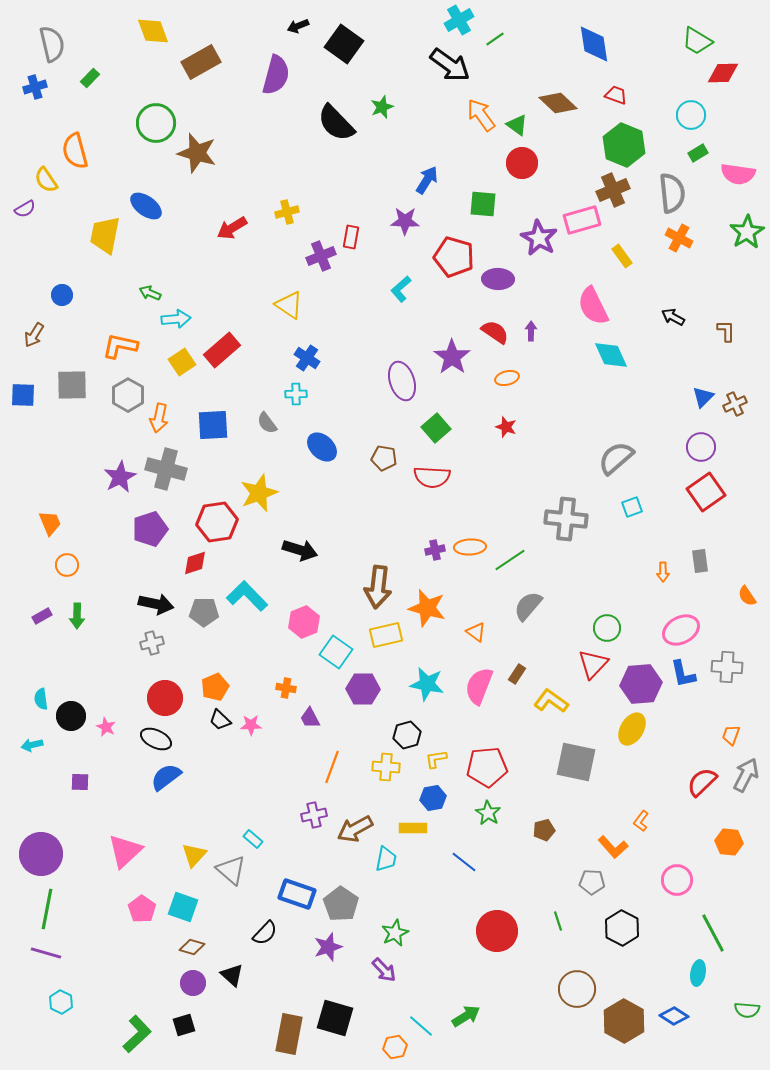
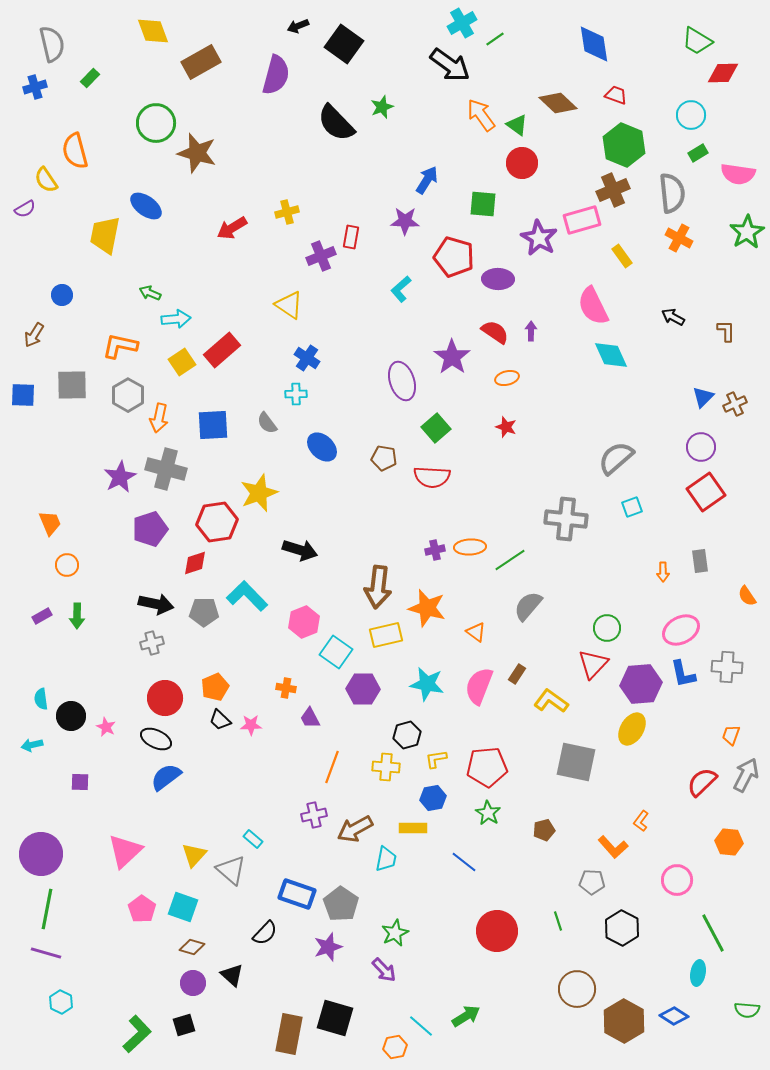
cyan cross at (459, 20): moved 3 px right, 3 px down
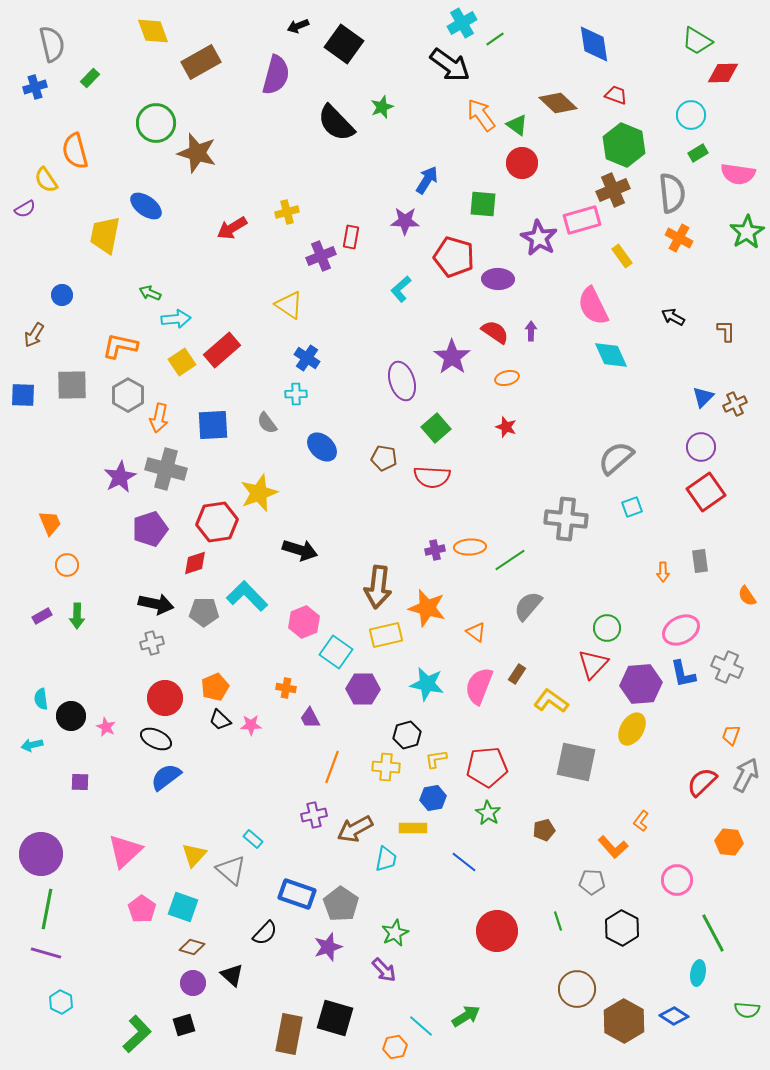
gray cross at (727, 667): rotated 20 degrees clockwise
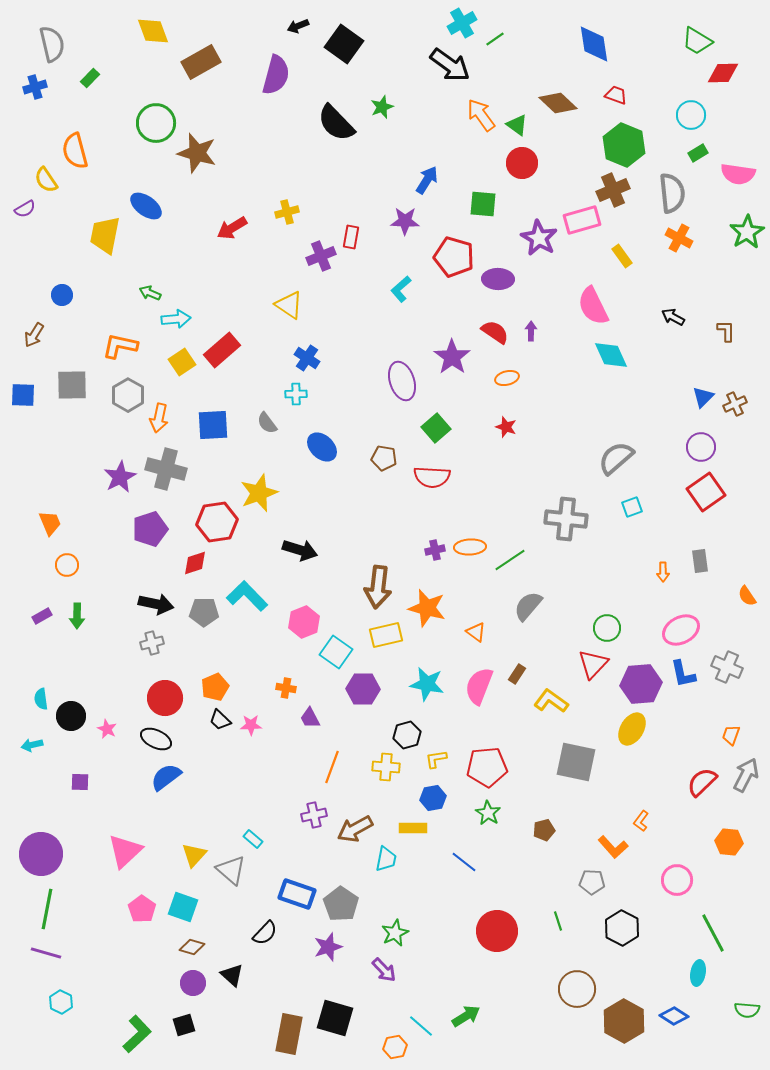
pink star at (106, 727): moved 1 px right, 2 px down
